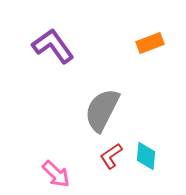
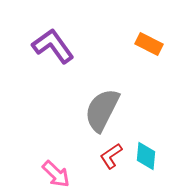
orange rectangle: moved 1 px left, 1 px down; rotated 48 degrees clockwise
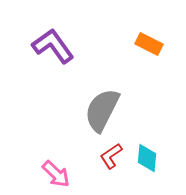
cyan diamond: moved 1 px right, 2 px down
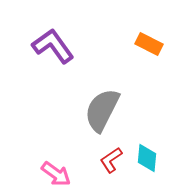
red L-shape: moved 4 px down
pink arrow: rotated 8 degrees counterclockwise
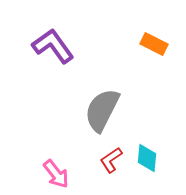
orange rectangle: moved 5 px right
pink arrow: rotated 16 degrees clockwise
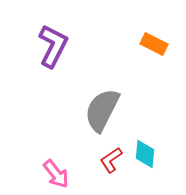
purple L-shape: rotated 63 degrees clockwise
cyan diamond: moved 2 px left, 4 px up
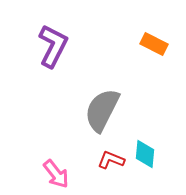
red L-shape: rotated 56 degrees clockwise
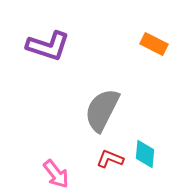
purple L-shape: moved 5 px left; rotated 81 degrees clockwise
red L-shape: moved 1 px left, 1 px up
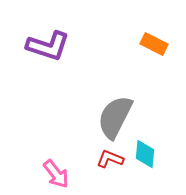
gray semicircle: moved 13 px right, 7 px down
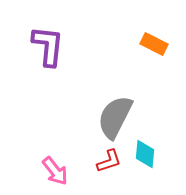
purple L-shape: rotated 102 degrees counterclockwise
red L-shape: moved 1 px left, 2 px down; rotated 140 degrees clockwise
pink arrow: moved 1 px left, 3 px up
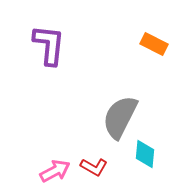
purple L-shape: moved 1 px right, 1 px up
gray semicircle: moved 5 px right
red L-shape: moved 15 px left, 6 px down; rotated 48 degrees clockwise
pink arrow: rotated 80 degrees counterclockwise
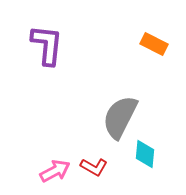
purple L-shape: moved 2 px left
